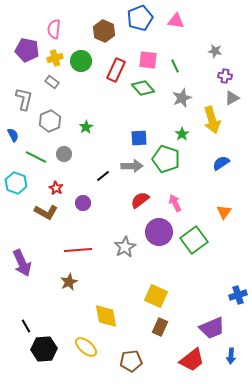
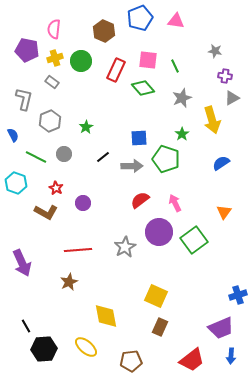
black line at (103, 176): moved 19 px up
purple trapezoid at (212, 328): moved 9 px right
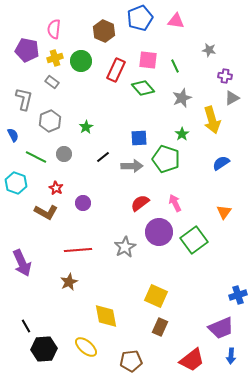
gray star at (215, 51): moved 6 px left, 1 px up
red semicircle at (140, 200): moved 3 px down
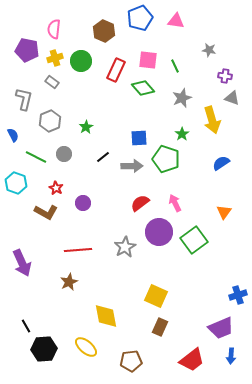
gray triangle at (232, 98): rotated 49 degrees clockwise
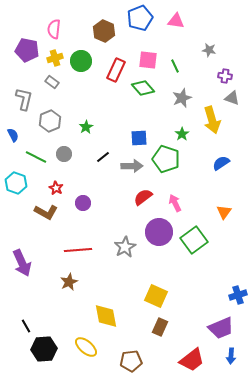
red semicircle at (140, 203): moved 3 px right, 6 px up
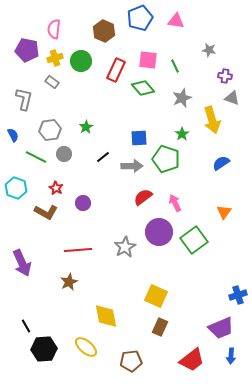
gray hexagon at (50, 121): moved 9 px down; rotated 15 degrees clockwise
cyan hexagon at (16, 183): moved 5 px down
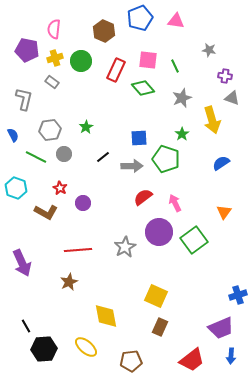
red star at (56, 188): moved 4 px right
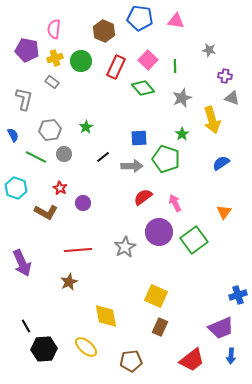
blue pentagon at (140, 18): rotated 30 degrees clockwise
pink square at (148, 60): rotated 36 degrees clockwise
green line at (175, 66): rotated 24 degrees clockwise
red rectangle at (116, 70): moved 3 px up
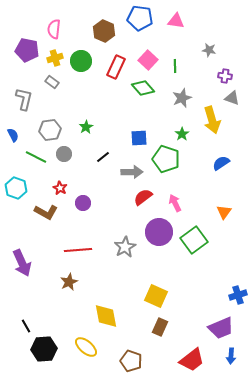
gray arrow at (132, 166): moved 6 px down
brown pentagon at (131, 361): rotated 25 degrees clockwise
